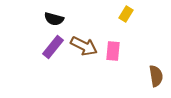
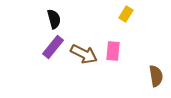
black semicircle: rotated 120 degrees counterclockwise
brown arrow: moved 8 px down
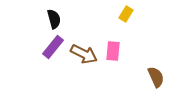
brown semicircle: moved 1 px down; rotated 15 degrees counterclockwise
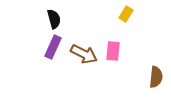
purple rectangle: rotated 15 degrees counterclockwise
brown semicircle: rotated 30 degrees clockwise
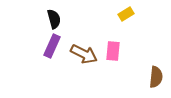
yellow rectangle: rotated 28 degrees clockwise
purple rectangle: moved 1 px left, 1 px up
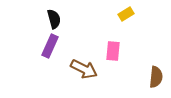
purple rectangle: moved 2 px left
brown arrow: moved 15 px down
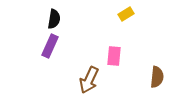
black semicircle: rotated 24 degrees clockwise
pink rectangle: moved 1 px right, 5 px down
brown arrow: moved 5 px right, 11 px down; rotated 88 degrees clockwise
brown semicircle: moved 1 px right
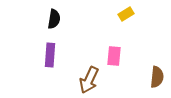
purple rectangle: moved 9 px down; rotated 20 degrees counterclockwise
